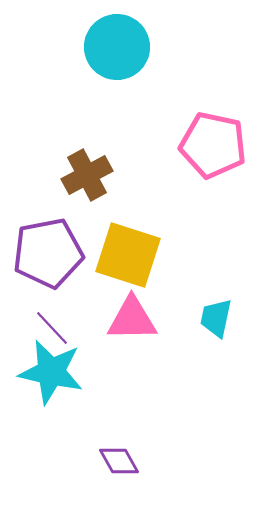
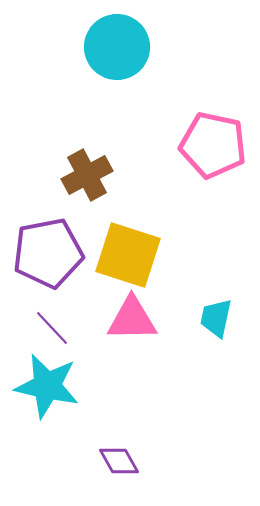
cyan star: moved 4 px left, 14 px down
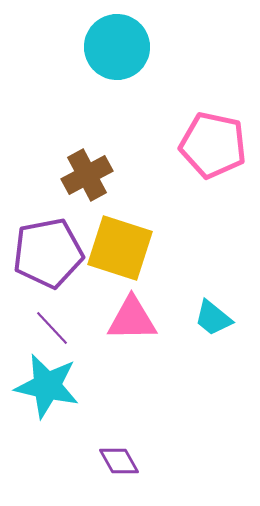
yellow square: moved 8 px left, 7 px up
cyan trapezoid: moved 3 px left; rotated 63 degrees counterclockwise
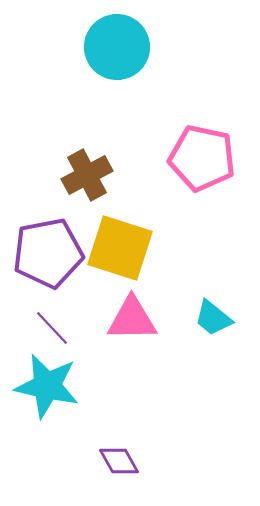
pink pentagon: moved 11 px left, 13 px down
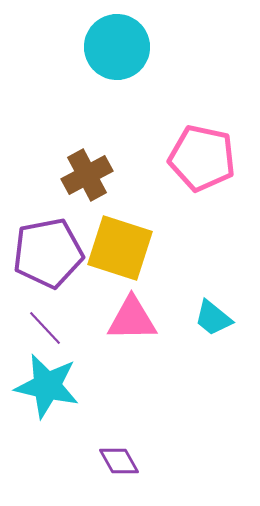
purple line: moved 7 px left
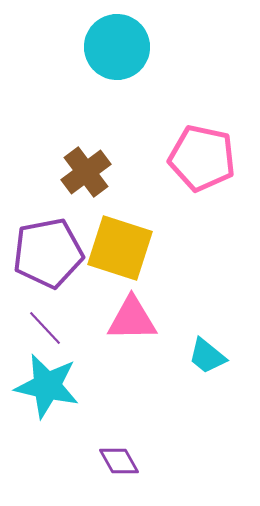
brown cross: moved 1 px left, 3 px up; rotated 9 degrees counterclockwise
cyan trapezoid: moved 6 px left, 38 px down
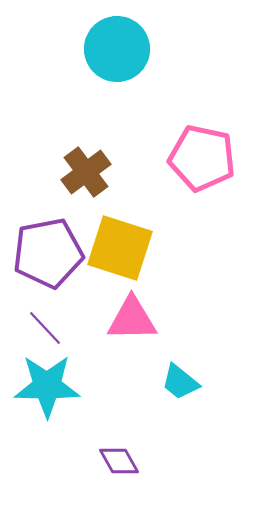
cyan circle: moved 2 px down
cyan trapezoid: moved 27 px left, 26 px down
cyan star: rotated 12 degrees counterclockwise
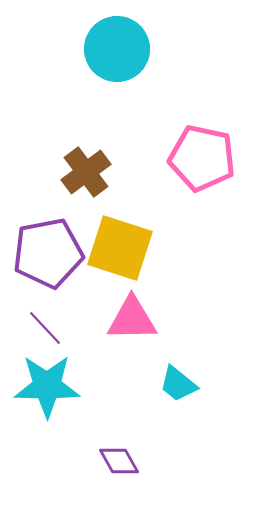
cyan trapezoid: moved 2 px left, 2 px down
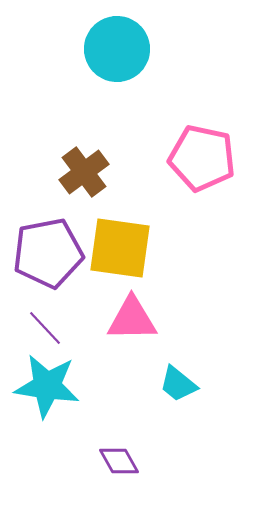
brown cross: moved 2 px left
yellow square: rotated 10 degrees counterclockwise
cyan star: rotated 8 degrees clockwise
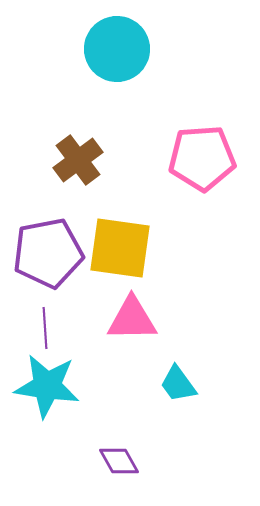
pink pentagon: rotated 16 degrees counterclockwise
brown cross: moved 6 px left, 12 px up
purple line: rotated 39 degrees clockwise
cyan trapezoid: rotated 15 degrees clockwise
